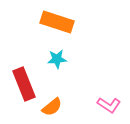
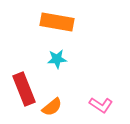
orange rectangle: rotated 8 degrees counterclockwise
red rectangle: moved 5 px down
pink L-shape: moved 8 px left
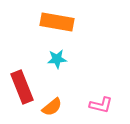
red rectangle: moved 2 px left, 2 px up
pink L-shape: rotated 20 degrees counterclockwise
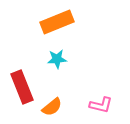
orange rectangle: rotated 32 degrees counterclockwise
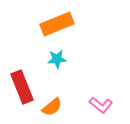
orange rectangle: moved 2 px down
pink L-shape: rotated 25 degrees clockwise
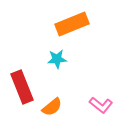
orange rectangle: moved 15 px right
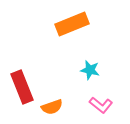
cyan star: moved 33 px right, 11 px down; rotated 18 degrees clockwise
orange semicircle: rotated 20 degrees clockwise
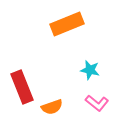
orange rectangle: moved 5 px left
pink L-shape: moved 4 px left, 2 px up
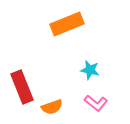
pink L-shape: moved 1 px left
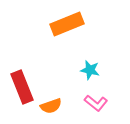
orange semicircle: moved 1 px left, 1 px up
